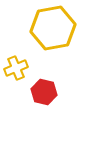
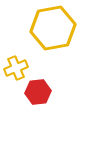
red hexagon: moved 6 px left; rotated 20 degrees counterclockwise
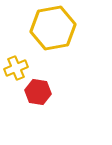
red hexagon: rotated 15 degrees clockwise
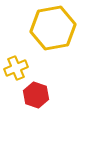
red hexagon: moved 2 px left, 3 px down; rotated 10 degrees clockwise
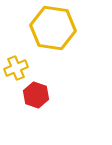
yellow hexagon: rotated 18 degrees clockwise
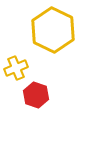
yellow hexagon: moved 2 px down; rotated 18 degrees clockwise
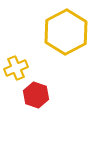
yellow hexagon: moved 13 px right, 2 px down; rotated 6 degrees clockwise
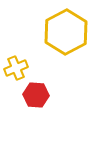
red hexagon: rotated 15 degrees counterclockwise
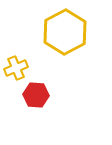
yellow hexagon: moved 1 px left
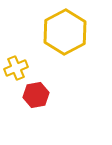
red hexagon: rotated 15 degrees counterclockwise
